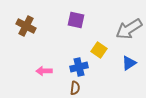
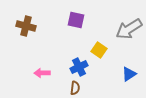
brown cross: rotated 12 degrees counterclockwise
blue triangle: moved 11 px down
blue cross: rotated 12 degrees counterclockwise
pink arrow: moved 2 px left, 2 px down
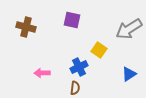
purple square: moved 4 px left
brown cross: moved 1 px down
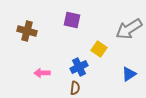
brown cross: moved 1 px right, 4 px down
yellow square: moved 1 px up
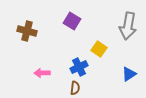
purple square: moved 1 px down; rotated 18 degrees clockwise
gray arrow: moved 1 px left, 3 px up; rotated 48 degrees counterclockwise
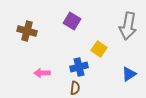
blue cross: rotated 12 degrees clockwise
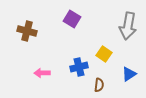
purple square: moved 2 px up
yellow square: moved 5 px right, 5 px down
brown semicircle: moved 24 px right, 3 px up
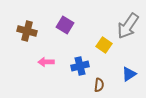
purple square: moved 7 px left, 6 px down
gray arrow: rotated 24 degrees clockwise
yellow square: moved 9 px up
blue cross: moved 1 px right, 1 px up
pink arrow: moved 4 px right, 11 px up
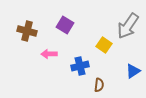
pink arrow: moved 3 px right, 8 px up
blue triangle: moved 4 px right, 3 px up
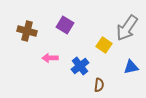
gray arrow: moved 1 px left, 2 px down
pink arrow: moved 1 px right, 4 px down
blue cross: rotated 24 degrees counterclockwise
blue triangle: moved 2 px left, 4 px up; rotated 21 degrees clockwise
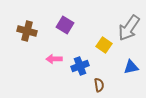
gray arrow: moved 2 px right
pink arrow: moved 4 px right, 1 px down
blue cross: rotated 18 degrees clockwise
brown semicircle: rotated 16 degrees counterclockwise
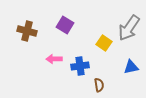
yellow square: moved 2 px up
blue cross: rotated 12 degrees clockwise
